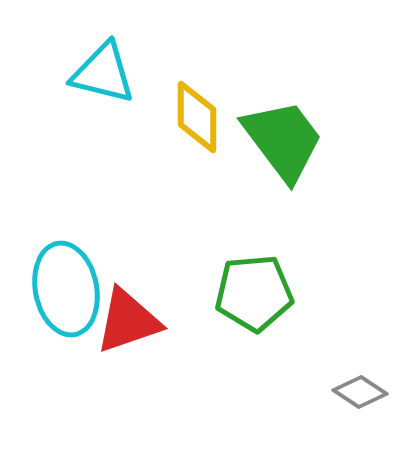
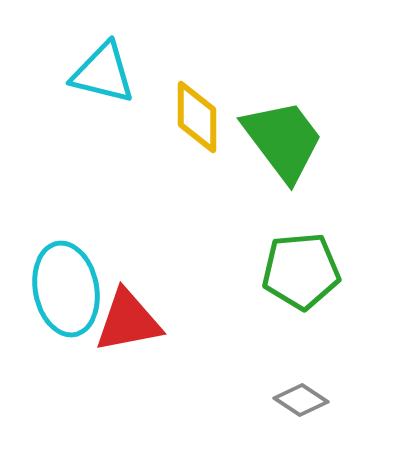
green pentagon: moved 47 px right, 22 px up
red triangle: rotated 8 degrees clockwise
gray diamond: moved 59 px left, 8 px down
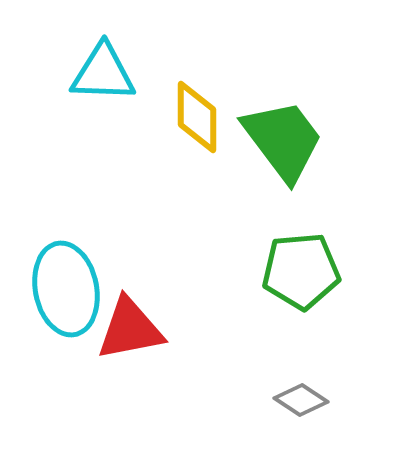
cyan triangle: rotated 12 degrees counterclockwise
red triangle: moved 2 px right, 8 px down
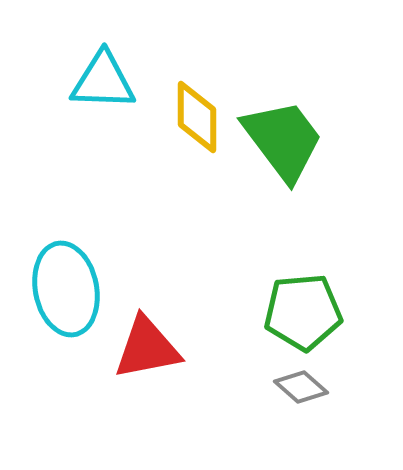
cyan triangle: moved 8 px down
green pentagon: moved 2 px right, 41 px down
red triangle: moved 17 px right, 19 px down
gray diamond: moved 13 px up; rotated 8 degrees clockwise
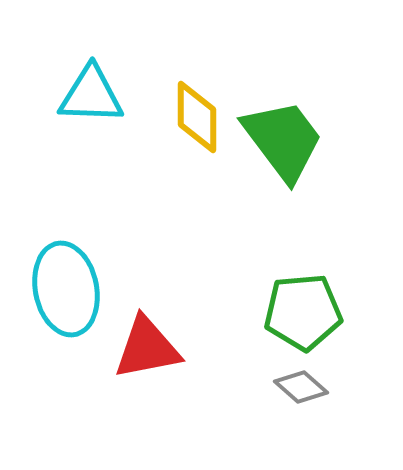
cyan triangle: moved 12 px left, 14 px down
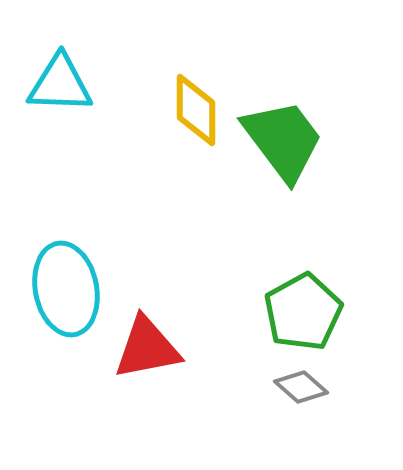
cyan triangle: moved 31 px left, 11 px up
yellow diamond: moved 1 px left, 7 px up
green pentagon: rotated 24 degrees counterclockwise
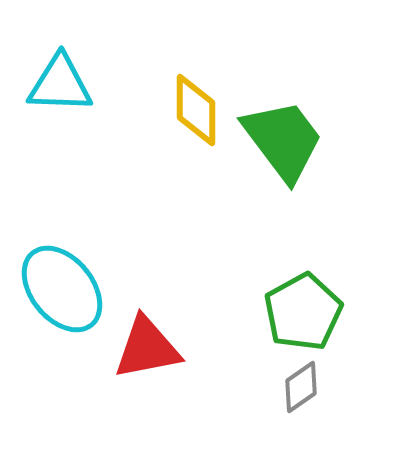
cyan ellipse: moved 4 px left; rotated 28 degrees counterclockwise
gray diamond: rotated 76 degrees counterclockwise
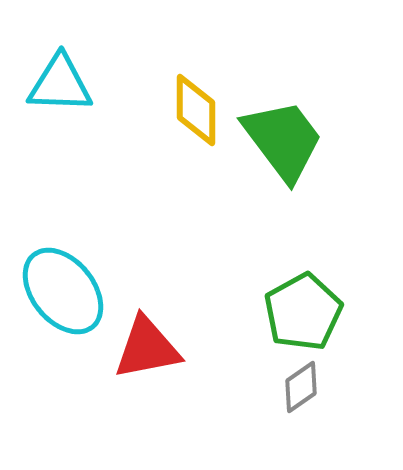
cyan ellipse: moved 1 px right, 2 px down
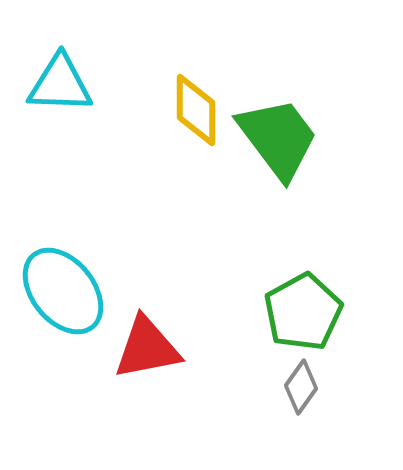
green trapezoid: moved 5 px left, 2 px up
gray diamond: rotated 20 degrees counterclockwise
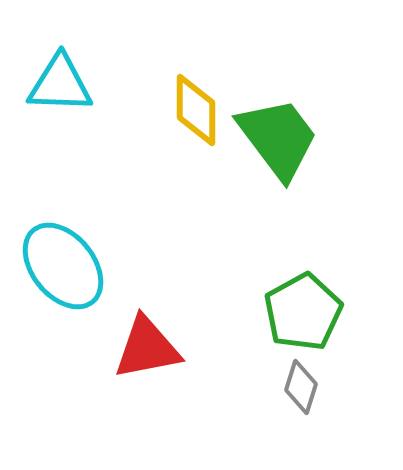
cyan ellipse: moved 25 px up
gray diamond: rotated 18 degrees counterclockwise
